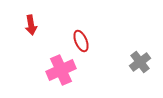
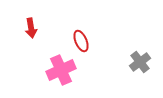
red arrow: moved 3 px down
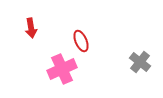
gray cross: rotated 15 degrees counterclockwise
pink cross: moved 1 px right, 1 px up
